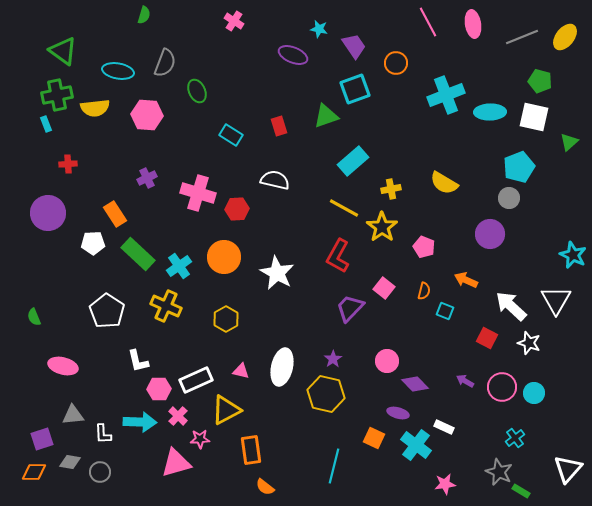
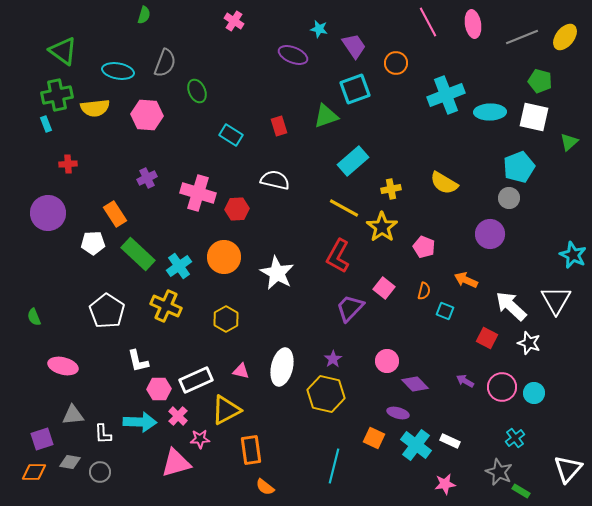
white rectangle at (444, 427): moved 6 px right, 14 px down
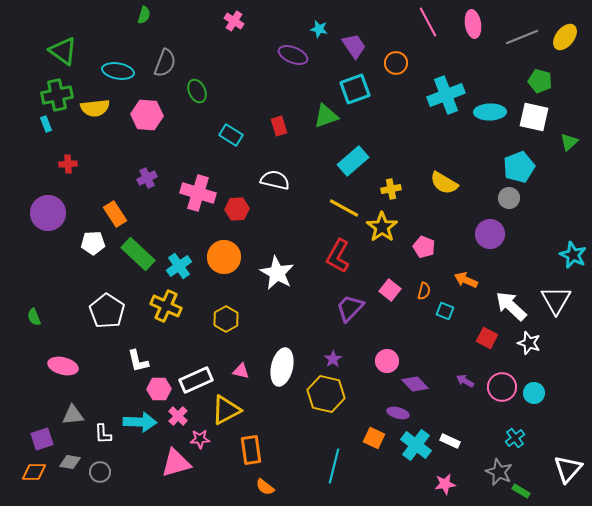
pink square at (384, 288): moved 6 px right, 2 px down
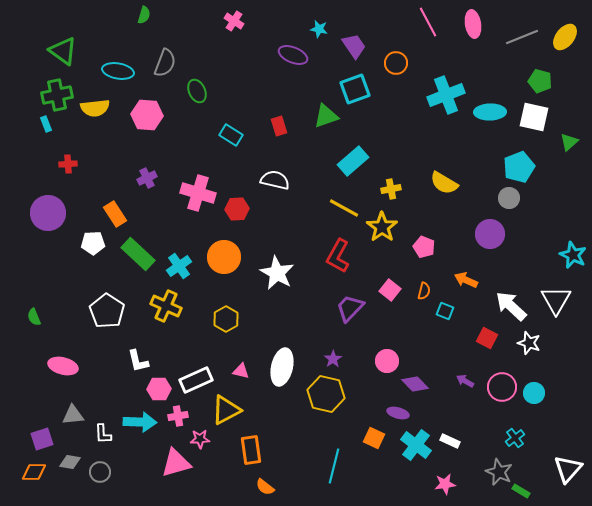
pink cross at (178, 416): rotated 36 degrees clockwise
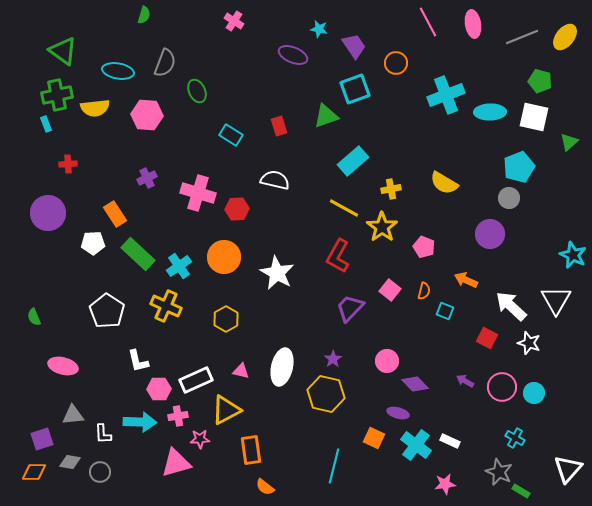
cyan cross at (515, 438): rotated 24 degrees counterclockwise
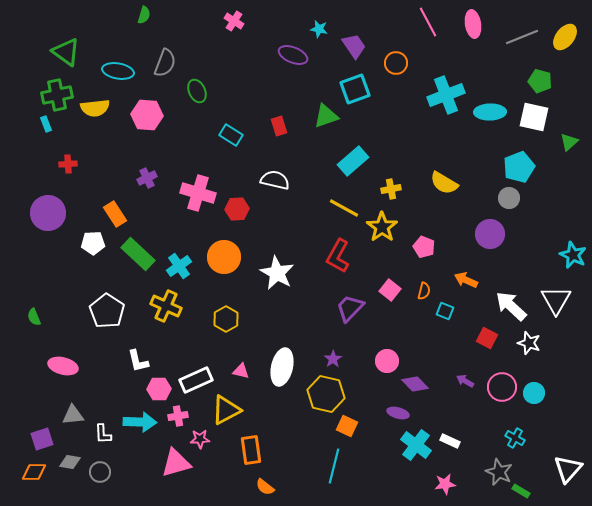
green triangle at (63, 51): moved 3 px right, 1 px down
orange square at (374, 438): moved 27 px left, 12 px up
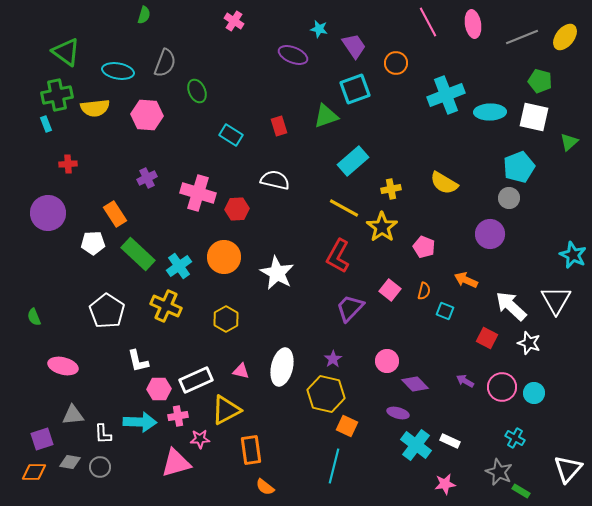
gray circle at (100, 472): moved 5 px up
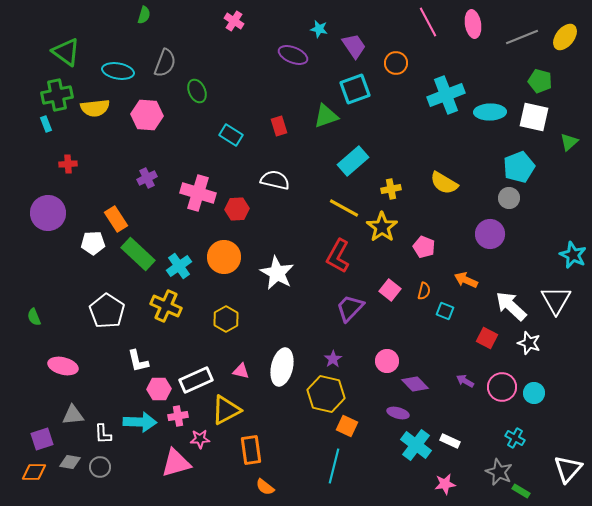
orange rectangle at (115, 214): moved 1 px right, 5 px down
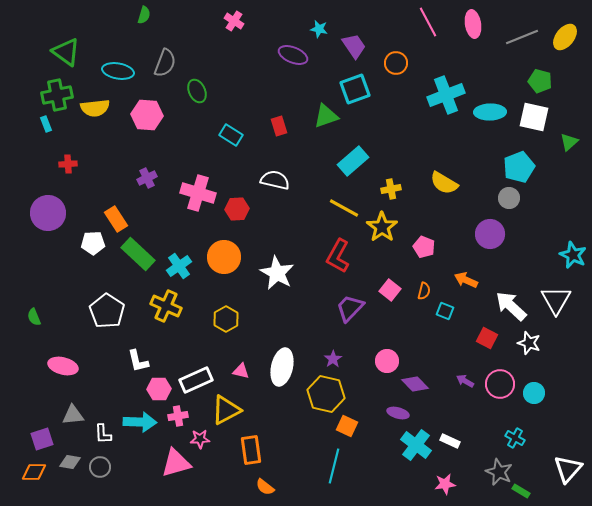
pink circle at (502, 387): moved 2 px left, 3 px up
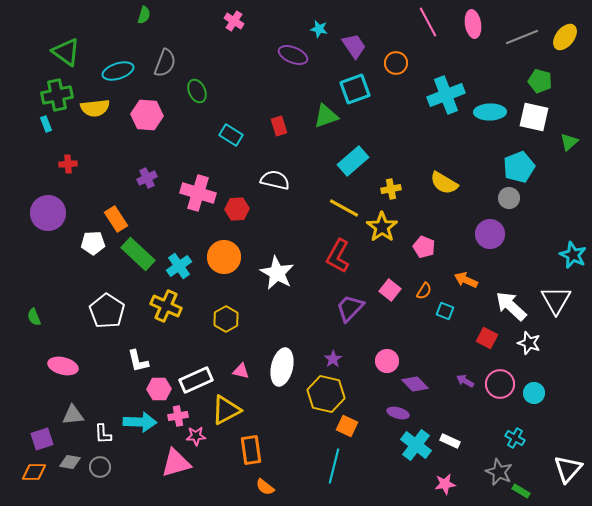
cyan ellipse at (118, 71): rotated 28 degrees counterclockwise
orange semicircle at (424, 291): rotated 18 degrees clockwise
pink star at (200, 439): moved 4 px left, 3 px up
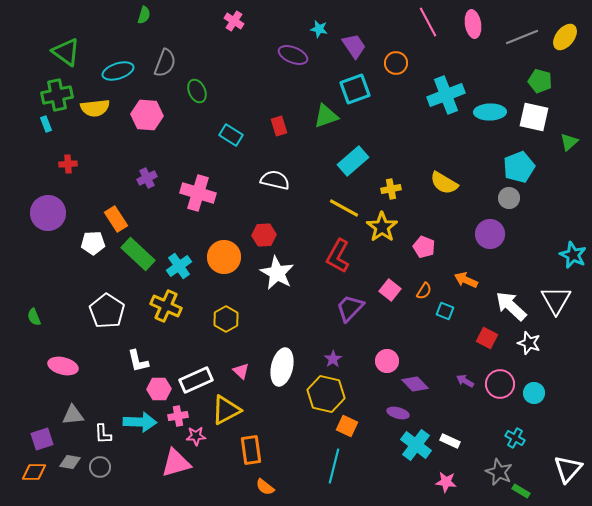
red hexagon at (237, 209): moved 27 px right, 26 px down
pink triangle at (241, 371): rotated 30 degrees clockwise
pink star at (445, 484): moved 1 px right, 2 px up; rotated 15 degrees clockwise
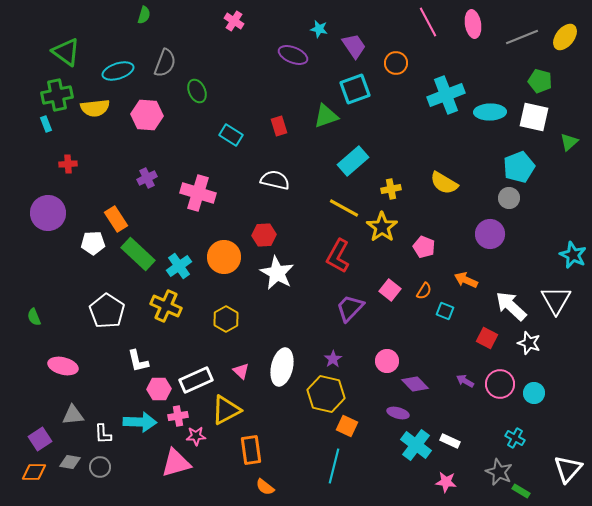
purple square at (42, 439): moved 2 px left; rotated 15 degrees counterclockwise
